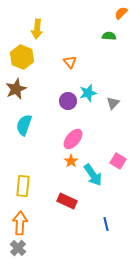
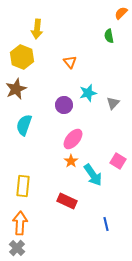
green semicircle: rotated 104 degrees counterclockwise
purple circle: moved 4 px left, 4 px down
gray cross: moved 1 px left
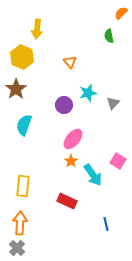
brown star: rotated 10 degrees counterclockwise
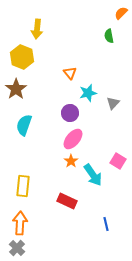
orange triangle: moved 11 px down
purple circle: moved 6 px right, 8 px down
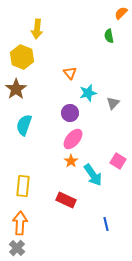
red rectangle: moved 1 px left, 1 px up
